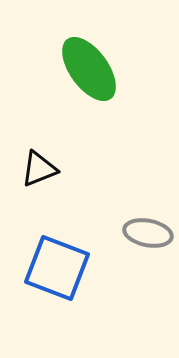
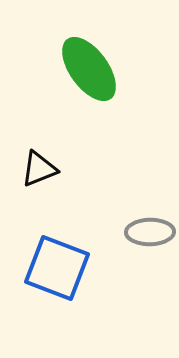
gray ellipse: moved 2 px right, 1 px up; rotated 12 degrees counterclockwise
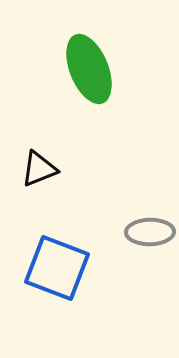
green ellipse: rotated 14 degrees clockwise
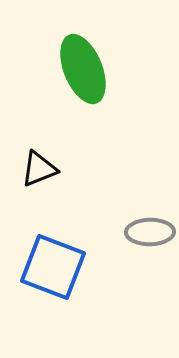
green ellipse: moved 6 px left
blue square: moved 4 px left, 1 px up
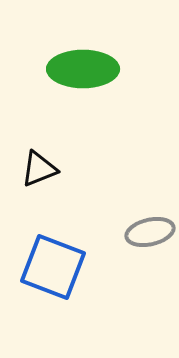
green ellipse: rotated 68 degrees counterclockwise
gray ellipse: rotated 12 degrees counterclockwise
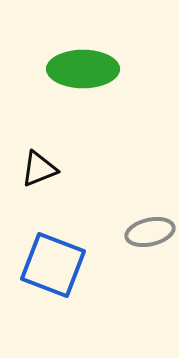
blue square: moved 2 px up
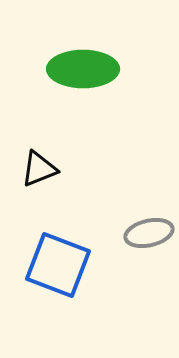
gray ellipse: moved 1 px left, 1 px down
blue square: moved 5 px right
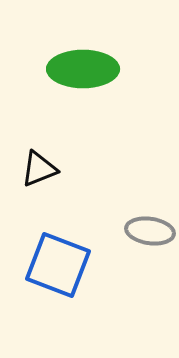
gray ellipse: moved 1 px right, 2 px up; rotated 21 degrees clockwise
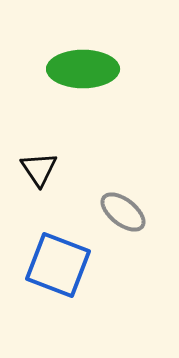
black triangle: rotated 42 degrees counterclockwise
gray ellipse: moved 27 px left, 19 px up; rotated 30 degrees clockwise
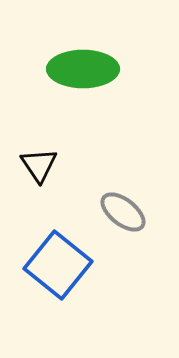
black triangle: moved 4 px up
blue square: rotated 18 degrees clockwise
